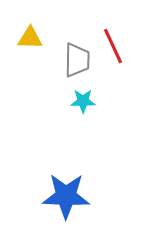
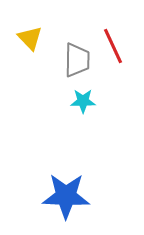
yellow triangle: rotated 44 degrees clockwise
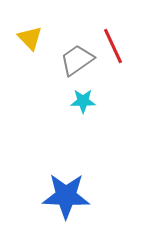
gray trapezoid: rotated 126 degrees counterclockwise
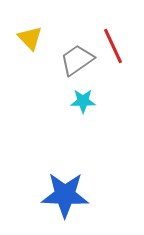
blue star: moved 1 px left, 1 px up
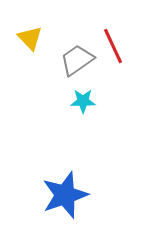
blue star: rotated 21 degrees counterclockwise
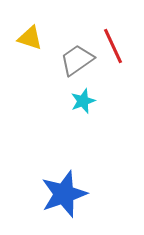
yellow triangle: rotated 28 degrees counterclockwise
cyan star: rotated 20 degrees counterclockwise
blue star: moved 1 px left, 1 px up
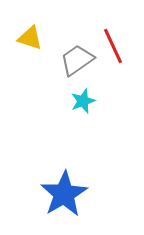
blue star: rotated 12 degrees counterclockwise
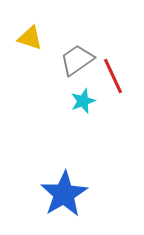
red line: moved 30 px down
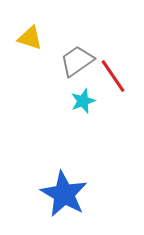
gray trapezoid: moved 1 px down
red line: rotated 9 degrees counterclockwise
blue star: rotated 12 degrees counterclockwise
